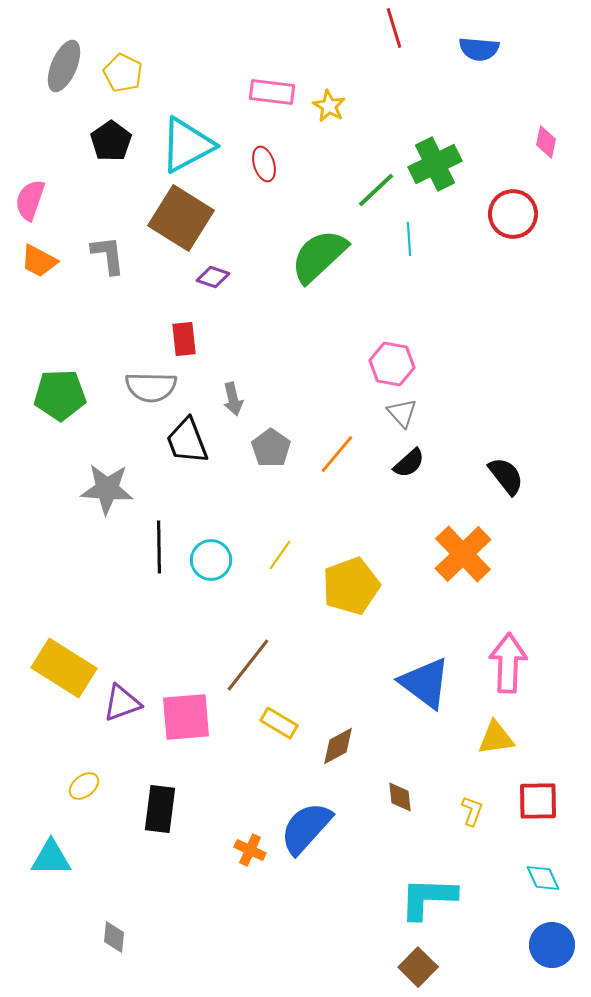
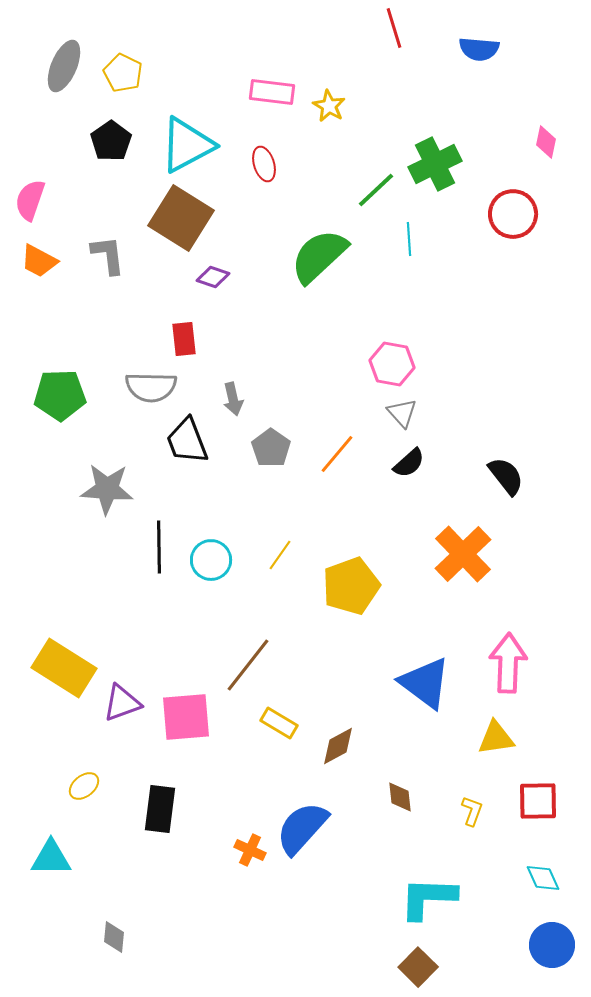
blue semicircle at (306, 828): moved 4 px left
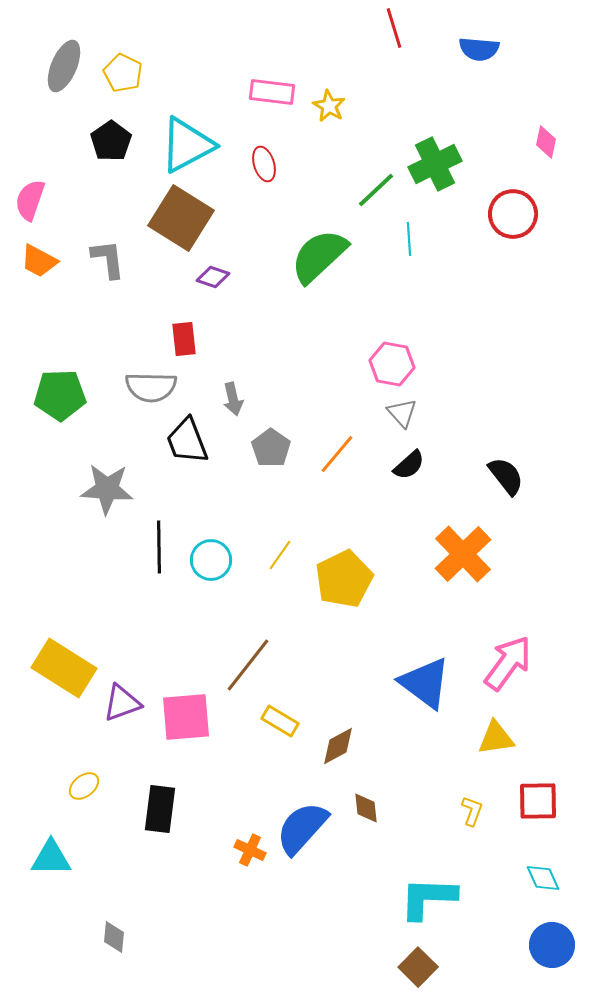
gray L-shape at (108, 255): moved 4 px down
black semicircle at (409, 463): moved 2 px down
yellow pentagon at (351, 586): moved 7 px left, 7 px up; rotated 6 degrees counterclockwise
pink arrow at (508, 663): rotated 34 degrees clockwise
yellow rectangle at (279, 723): moved 1 px right, 2 px up
brown diamond at (400, 797): moved 34 px left, 11 px down
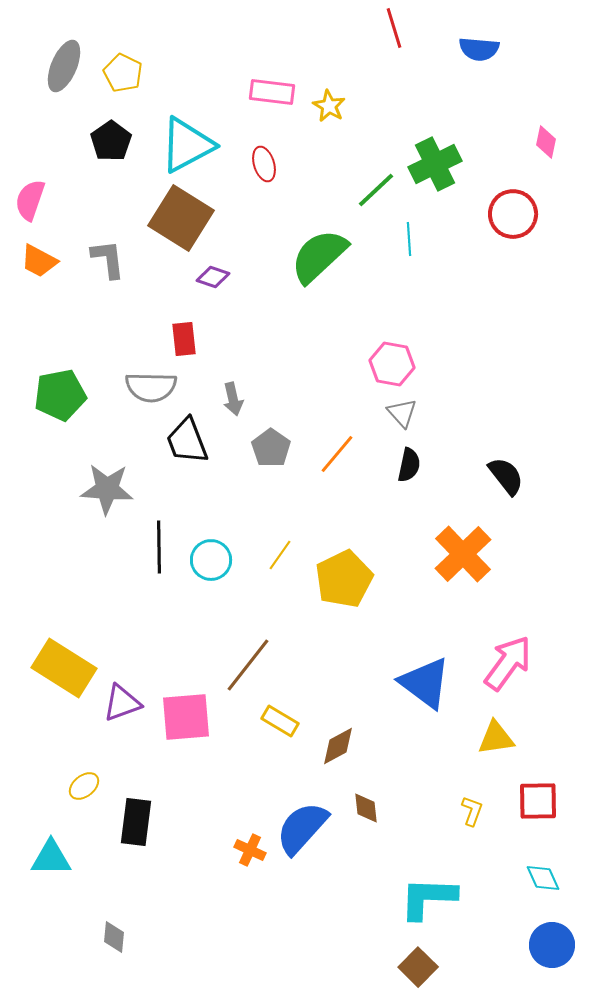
green pentagon at (60, 395): rotated 9 degrees counterclockwise
black semicircle at (409, 465): rotated 36 degrees counterclockwise
black rectangle at (160, 809): moved 24 px left, 13 px down
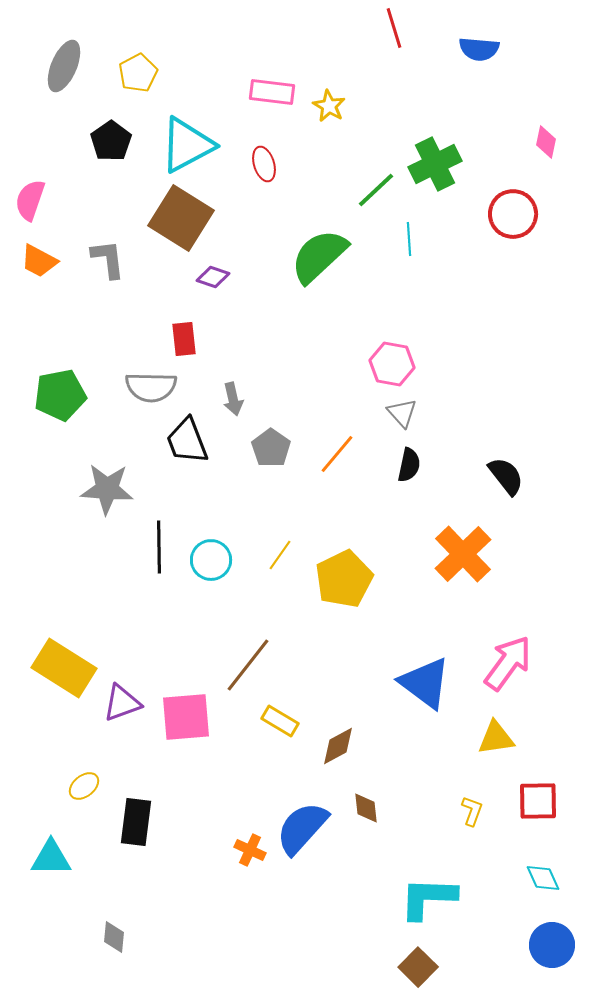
yellow pentagon at (123, 73): moved 15 px right; rotated 18 degrees clockwise
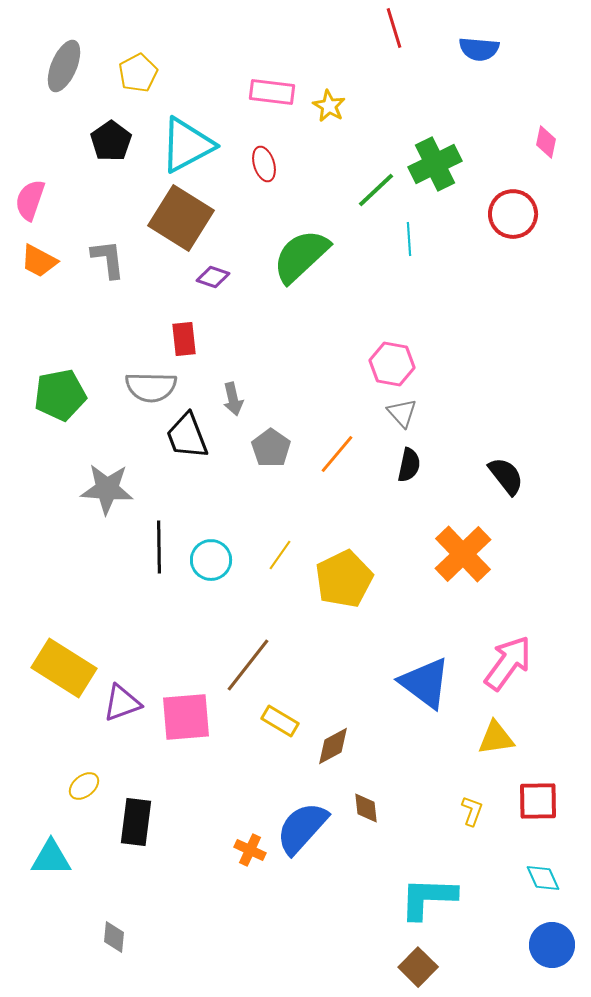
green semicircle at (319, 256): moved 18 px left
black trapezoid at (187, 441): moved 5 px up
brown diamond at (338, 746): moved 5 px left
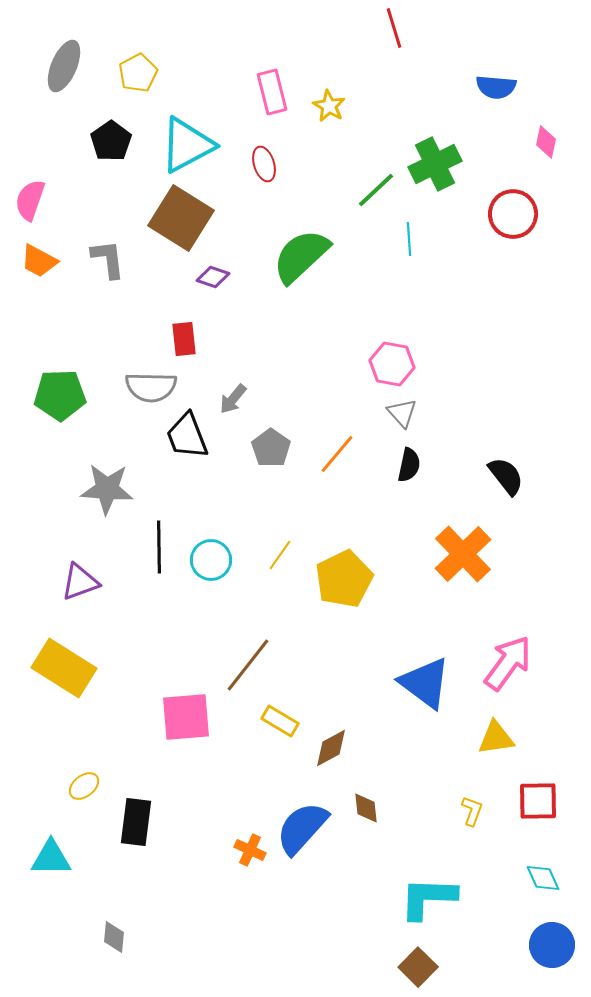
blue semicircle at (479, 49): moved 17 px right, 38 px down
pink rectangle at (272, 92): rotated 69 degrees clockwise
green pentagon at (60, 395): rotated 9 degrees clockwise
gray arrow at (233, 399): rotated 52 degrees clockwise
purple triangle at (122, 703): moved 42 px left, 121 px up
brown diamond at (333, 746): moved 2 px left, 2 px down
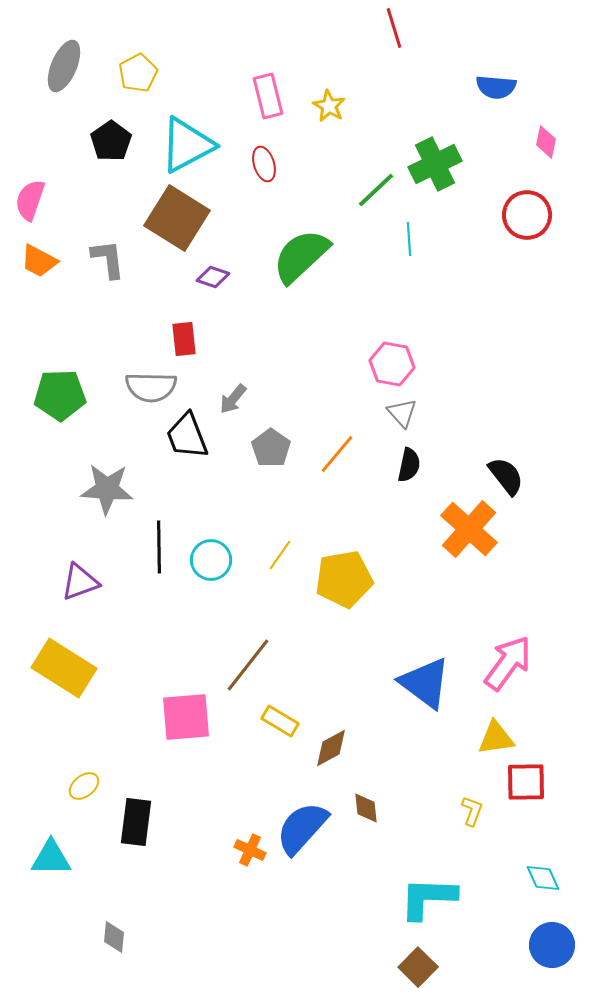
pink rectangle at (272, 92): moved 4 px left, 4 px down
red circle at (513, 214): moved 14 px right, 1 px down
brown square at (181, 218): moved 4 px left
orange cross at (463, 554): moved 6 px right, 25 px up; rotated 4 degrees counterclockwise
yellow pentagon at (344, 579): rotated 16 degrees clockwise
red square at (538, 801): moved 12 px left, 19 px up
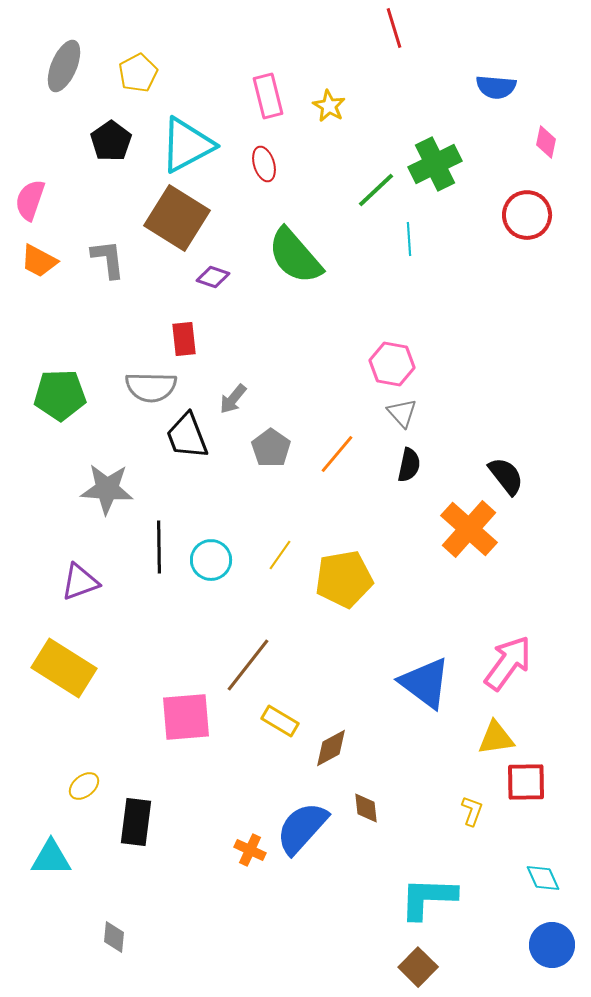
green semicircle at (301, 256): moved 6 px left; rotated 88 degrees counterclockwise
